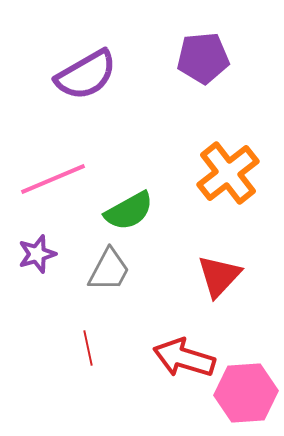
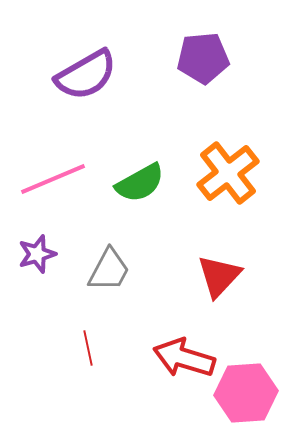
green semicircle: moved 11 px right, 28 px up
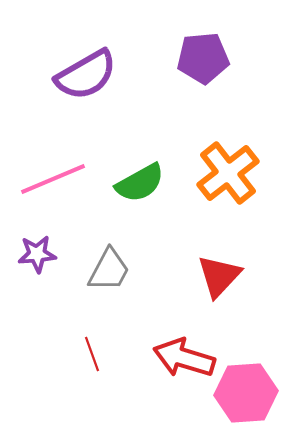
purple star: rotated 12 degrees clockwise
red line: moved 4 px right, 6 px down; rotated 8 degrees counterclockwise
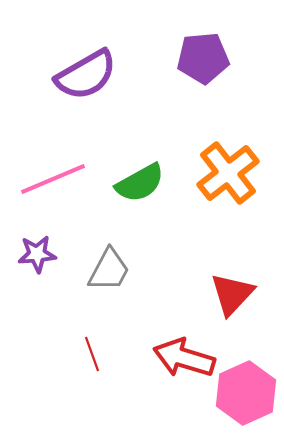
red triangle: moved 13 px right, 18 px down
pink hexagon: rotated 20 degrees counterclockwise
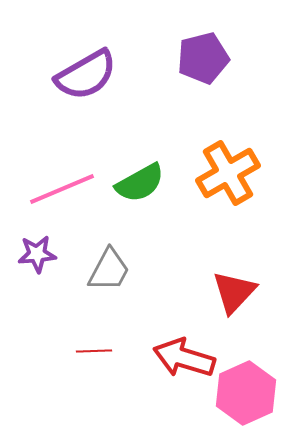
purple pentagon: rotated 9 degrees counterclockwise
orange cross: rotated 8 degrees clockwise
pink line: moved 9 px right, 10 px down
red triangle: moved 2 px right, 2 px up
red line: moved 2 px right, 3 px up; rotated 72 degrees counterclockwise
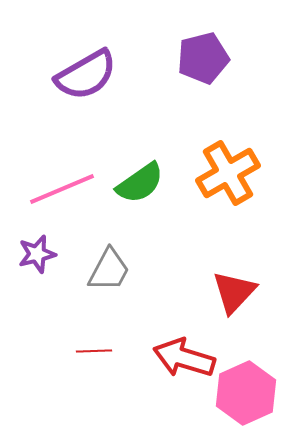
green semicircle: rotated 6 degrees counterclockwise
purple star: rotated 9 degrees counterclockwise
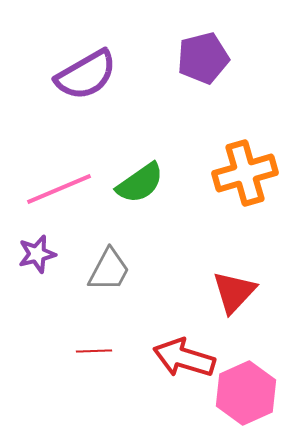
orange cross: moved 17 px right; rotated 14 degrees clockwise
pink line: moved 3 px left
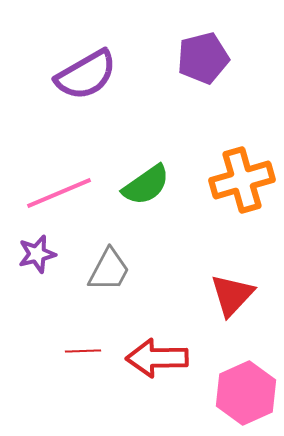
orange cross: moved 3 px left, 7 px down
green semicircle: moved 6 px right, 2 px down
pink line: moved 4 px down
red triangle: moved 2 px left, 3 px down
red line: moved 11 px left
red arrow: moved 27 px left; rotated 18 degrees counterclockwise
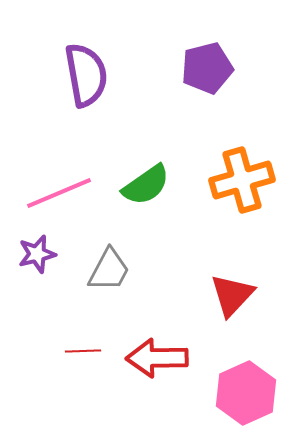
purple pentagon: moved 4 px right, 10 px down
purple semicircle: rotated 70 degrees counterclockwise
